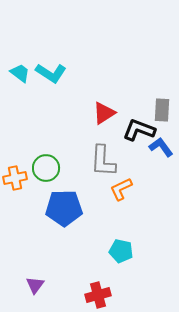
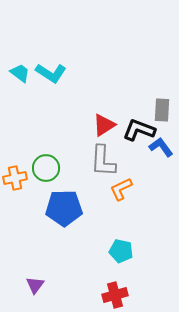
red triangle: moved 12 px down
red cross: moved 17 px right
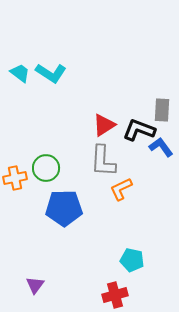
cyan pentagon: moved 11 px right, 9 px down
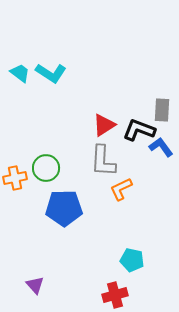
purple triangle: rotated 18 degrees counterclockwise
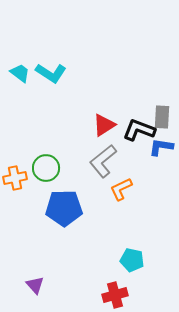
gray rectangle: moved 7 px down
blue L-shape: rotated 45 degrees counterclockwise
gray L-shape: rotated 48 degrees clockwise
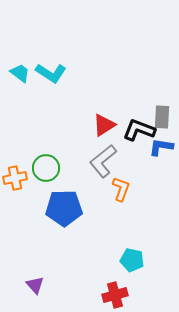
orange L-shape: rotated 135 degrees clockwise
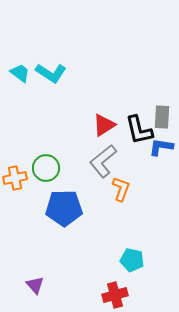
black L-shape: rotated 124 degrees counterclockwise
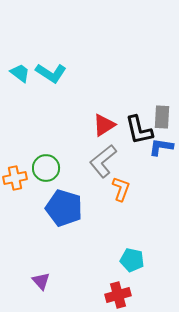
blue pentagon: rotated 18 degrees clockwise
purple triangle: moved 6 px right, 4 px up
red cross: moved 3 px right
